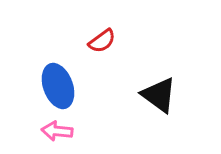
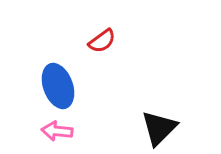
black triangle: moved 33 px down; rotated 39 degrees clockwise
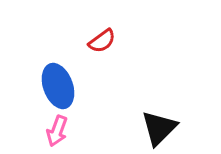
pink arrow: rotated 76 degrees counterclockwise
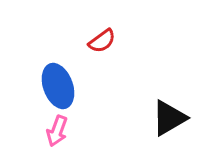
black triangle: moved 10 px right, 10 px up; rotated 15 degrees clockwise
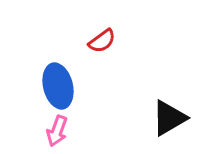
blue ellipse: rotated 6 degrees clockwise
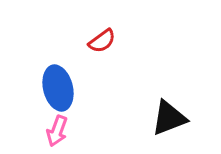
blue ellipse: moved 2 px down
black triangle: rotated 9 degrees clockwise
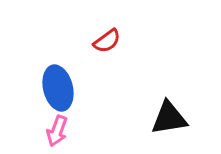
red semicircle: moved 5 px right
black triangle: rotated 12 degrees clockwise
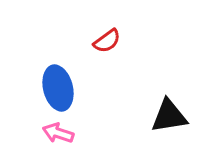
black triangle: moved 2 px up
pink arrow: moved 1 px right, 2 px down; rotated 88 degrees clockwise
